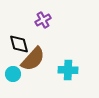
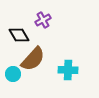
black diamond: moved 9 px up; rotated 15 degrees counterclockwise
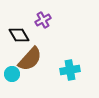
brown semicircle: moved 3 px left
cyan cross: moved 2 px right; rotated 12 degrees counterclockwise
cyan circle: moved 1 px left
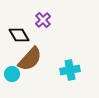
purple cross: rotated 14 degrees counterclockwise
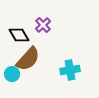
purple cross: moved 5 px down
brown semicircle: moved 2 px left
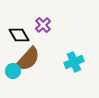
cyan cross: moved 4 px right, 8 px up; rotated 12 degrees counterclockwise
cyan circle: moved 1 px right, 3 px up
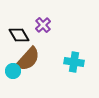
cyan cross: rotated 30 degrees clockwise
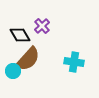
purple cross: moved 1 px left, 1 px down
black diamond: moved 1 px right
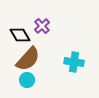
cyan circle: moved 14 px right, 9 px down
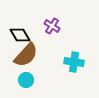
purple cross: moved 10 px right; rotated 14 degrees counterclockwise
brown semicircle: moved 2 px left, 4 px up
cyan circle: moved 1 px left
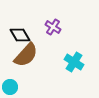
purple cross: moved 1 px right, 1 px down
cyan cross: rotated 24 degrees clockwise
cyan circle: moved 16 px left, 7 px down
